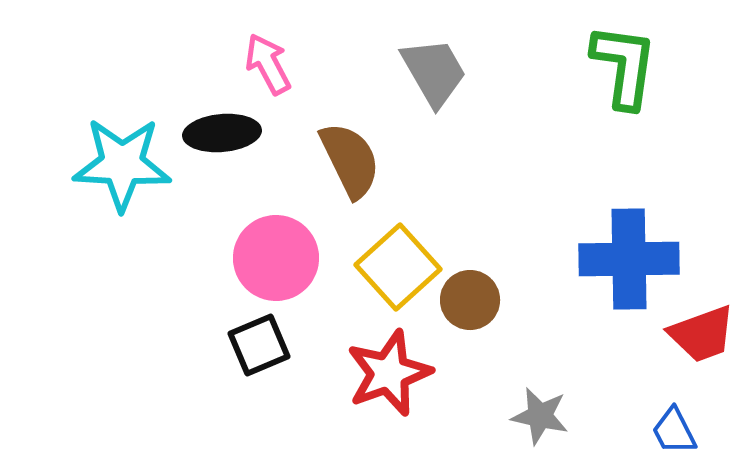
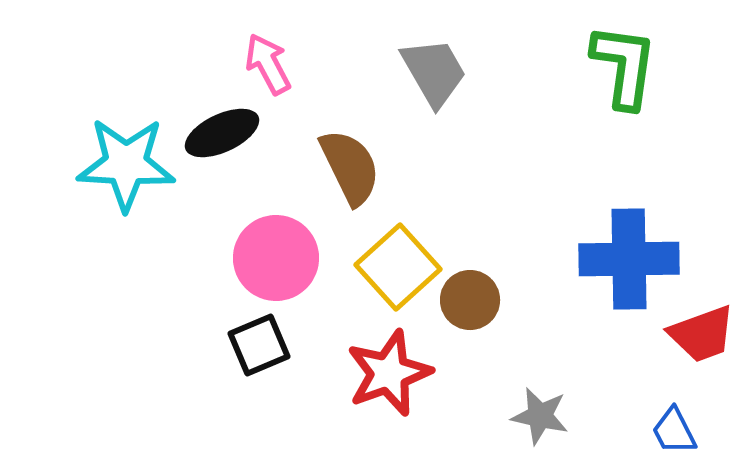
black ellipse: rotated 20 degrees counterclockwise
brown semicircle: moved 7 px down
cyan star: moved 4 px right
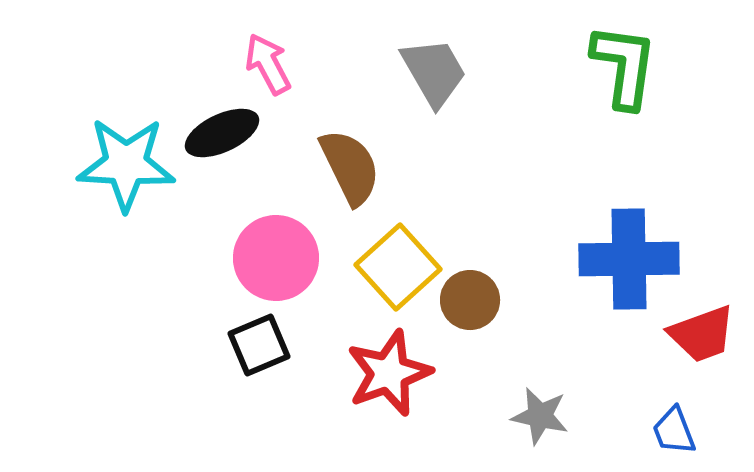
blue trapezoid: rotated 6 degrees clockwise
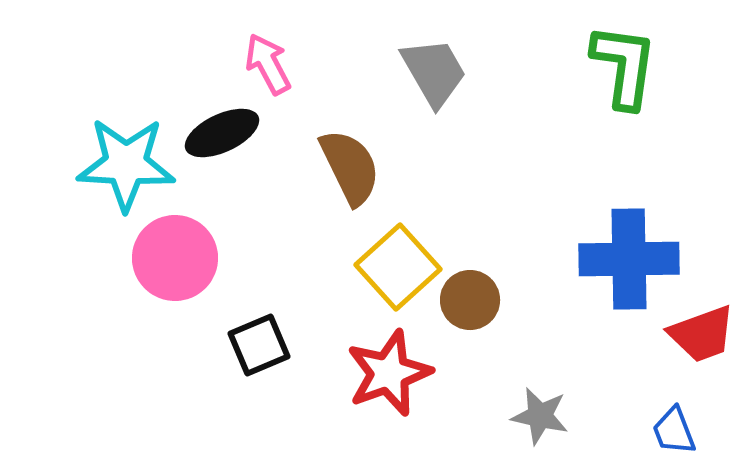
pink circle: moved 101 px left
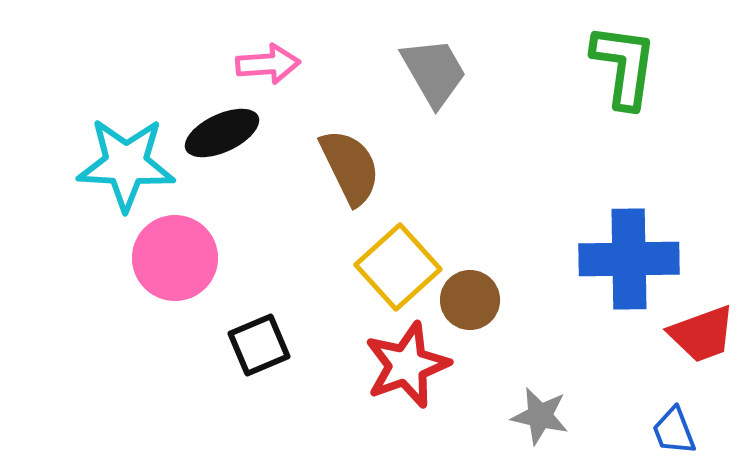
pink arrow: rotated 114 degrees clockwise
red star: moved 18 px right, 8 px up
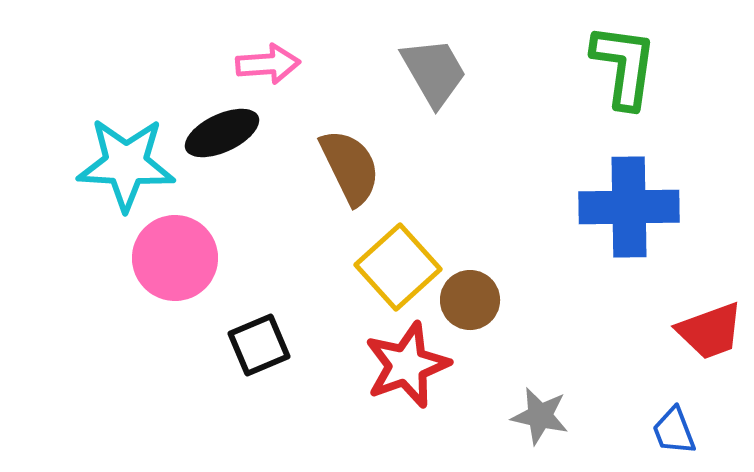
blue cross: moved 52 px up
red trapezoid: moved 8 px right, 3 px up
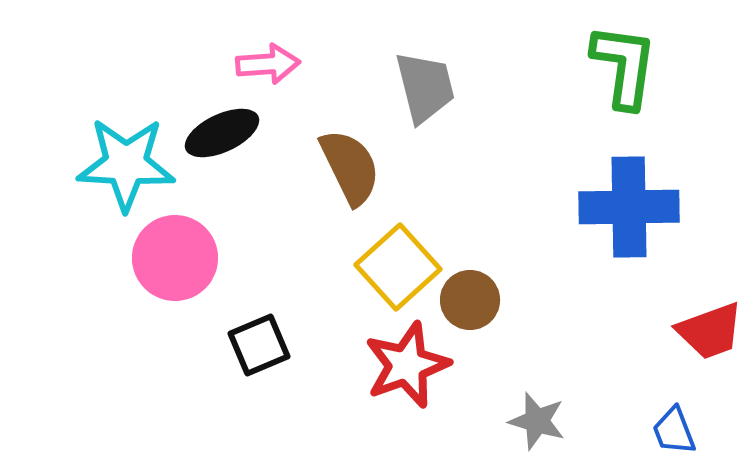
gray trapezoid: moved 9 px left, 15 px down; rotated 16 degrees clockwise
gray star: moved 3 px left, 5 px down; rotated 4 degrees clockwise
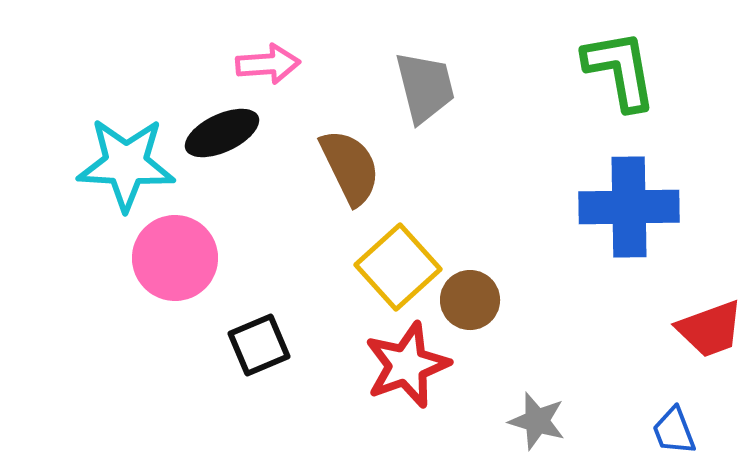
green L-shape: moved 4 px left, 4 px down; rotated 18 degrees counterclockwise
red trapezoid: moved 2 px up
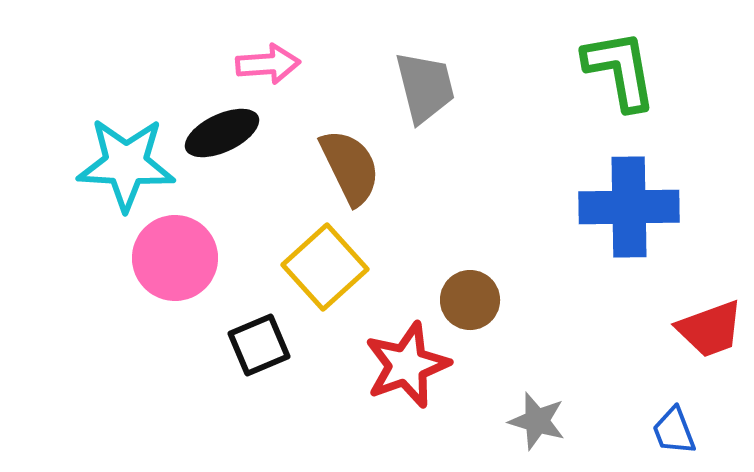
yellow square: moved 73 px left
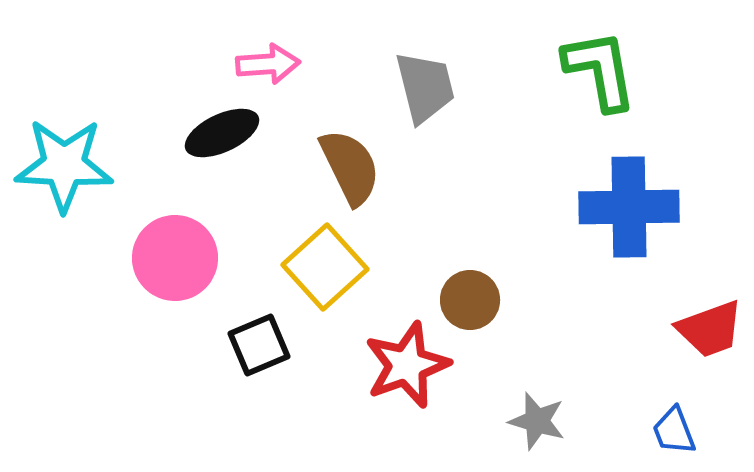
green L-shape: moved 20 px left
cyan star: moved 62 px left, 1 px down
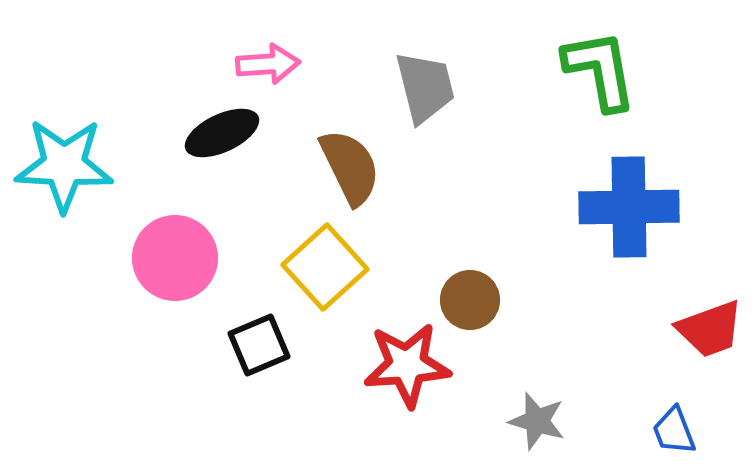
red star: rotated 16 degrees clockwise
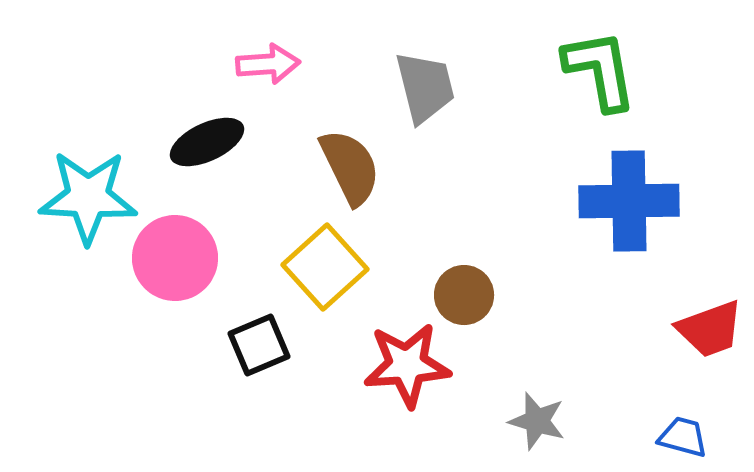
black ellipse: moved 15 px left, 9 px down
cyan star: moved 24 px right, 32 px down
blue cross: moved 6 px up
brown circle: moved 6 px left, 5 px up
blue trapezoid: moved 9 px right, 6 px down; rotated 126 degrees clockwise
